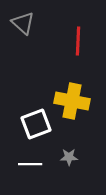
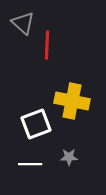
red line: moved 31 px left, 4 px down
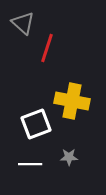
red line: moved 3 px down; rotated 16 degrees clockwise
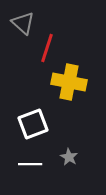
yellow cross: moved 3 px left, 19 px up
white square: moved 3 px left
gray star: rotated 30 degrees clockwise
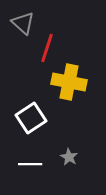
white square: moved 2 px left, 6 px up; rotated 12 degrees counterclockwise
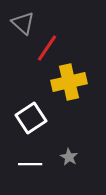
red line: rotated 16 degrees clockwise
yellow cross: rotated 24 degrees counterclockwise
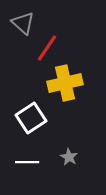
yellow cross: moved 4 px left, 1 px down
white line: moved 3 px left, 2 px up
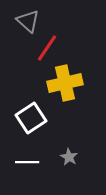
gray triangle: moved 5 px right, 2 px up
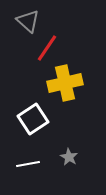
white square: moved 2 px right, 1 px down
white line: moved 1 px right, 2 px down; rotated 10 degrees counterclockwise
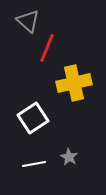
red line: rotated 12 degrees counterclockwise
yellow cross: moved 9 px right
white square: moved 1 px up
white line: moved 6 px right
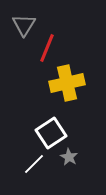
gray triangle: moved 4 px left, 4 px down; rotated 20 degrees clockwise
yellow cross: moved 7 px left
white square: moved 18 px right, 15 px down
white line: rotated 35 degrees counterclockwise
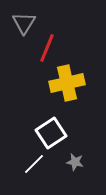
gray triangle: moved 2 px up
gray star: moved 6 px right, 5 px down; rotated 18 degrees counterclockwise
